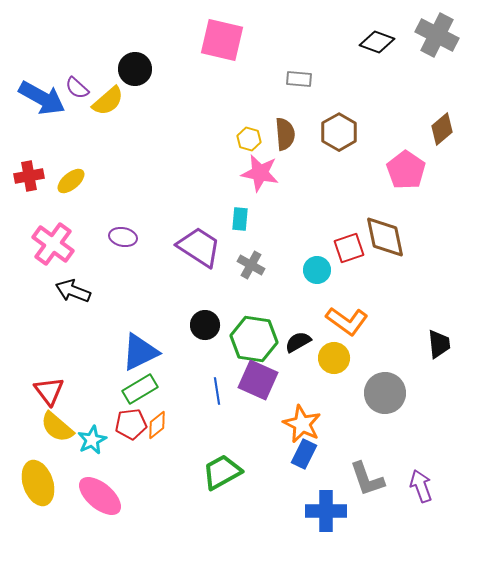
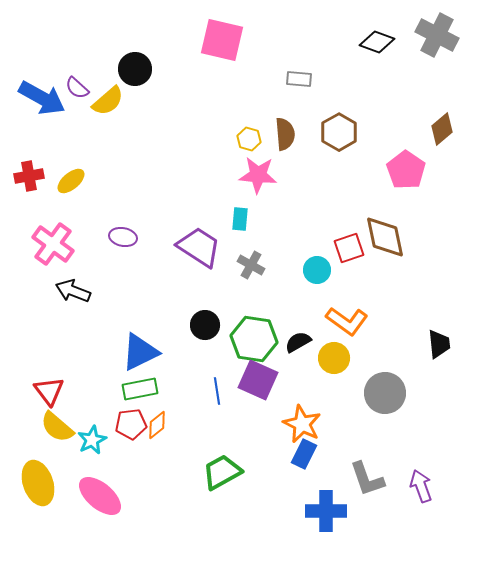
pink star at (260, 173): moved 2 px left, 2 px down; rotated 6 degrees counterclockwise
green rectangle at (140, 389): rotated 20 degrees clockwise
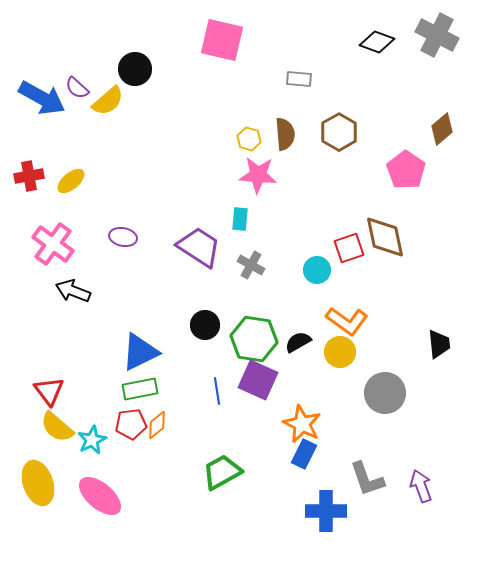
yellow circle at (334, 358): moved 6 px right, 6 px up
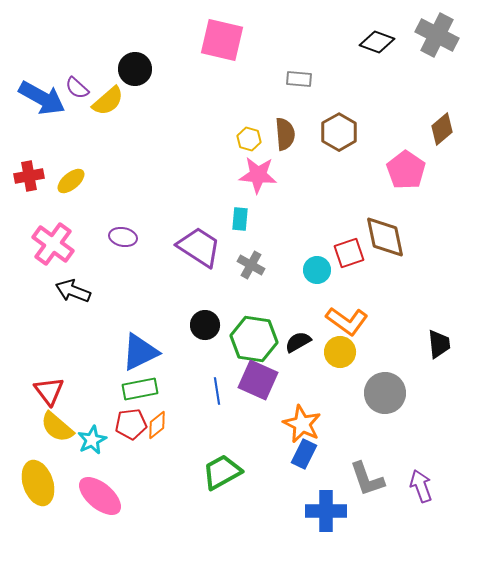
red square at (349, 248): moved 5 px down
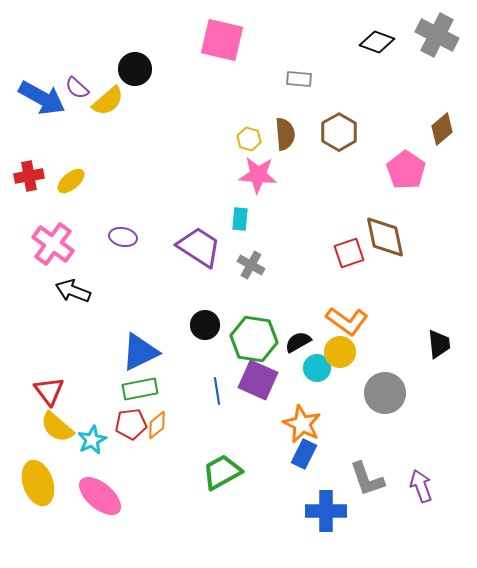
cyan circle at (317, 270): moved 98 px down
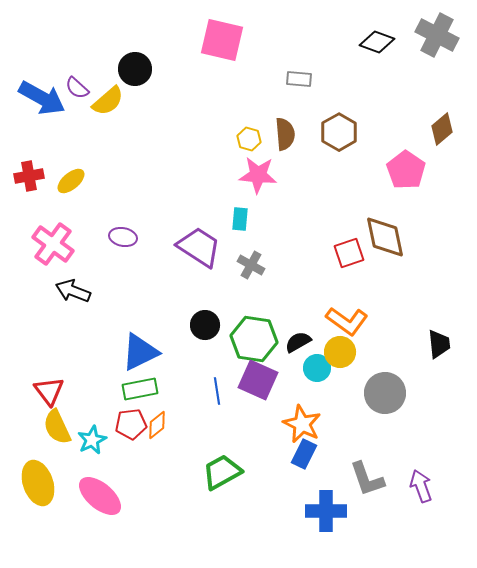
yellow semicircle at (57, 427): rotated 24 degrees clockwise
